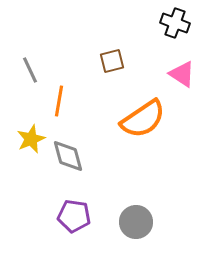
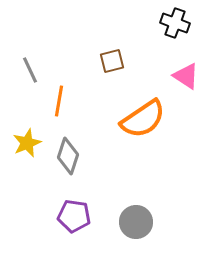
pink triangle: moved 4 px right, 2 px down
yellow star: moved 4 px left, 4 px down
gray diamond: rotated 33 degrees clockwise
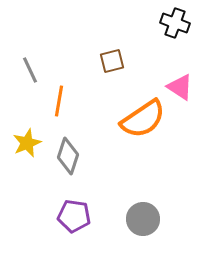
pink triangle: moved 6 px left, 11 px down
gray circle: moved 7 px right, 3 px up
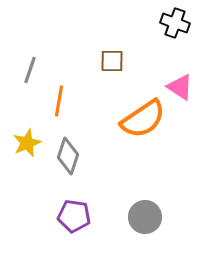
brown square: rotated 15 degrees clockwise
gray line: rotated 44 degrees clockwise
gray circle: moved 2 px right, 2 px up
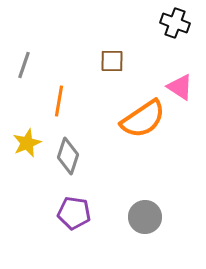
gray line: moved 6 px left, 5 px up
purple pentagon: moved 3 px up
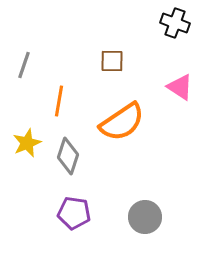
orange semicircle: moved 21 px left, 3 px down
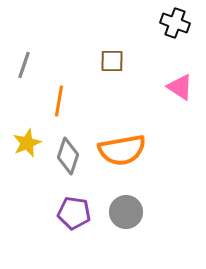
orange semicircle: moved 28 px down; rotated 24 degrees clockwise
gray circle: moved 19 px left, 5 px up
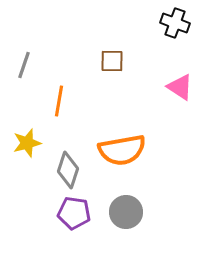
yellow star: rotated 8 degrees clockwise
gray diamond: moved 14 px down
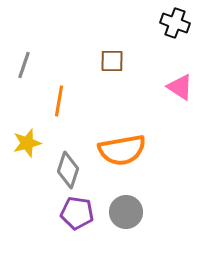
purple pentagon: moved 3 px right
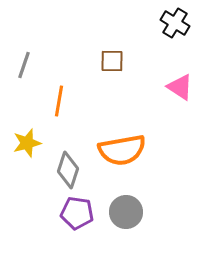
black cross: rotated 12 degrees clockwise
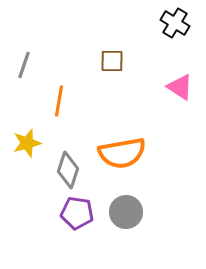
orange semicircle: moved 3 px down
